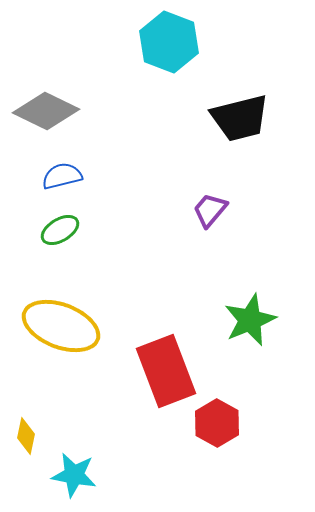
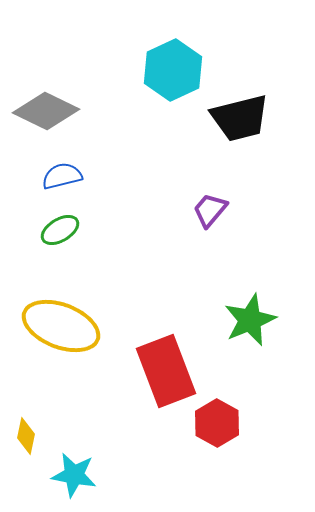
cyan hexagon: moved 4 px right, 28 px down; rotated 14 degrees clockwise
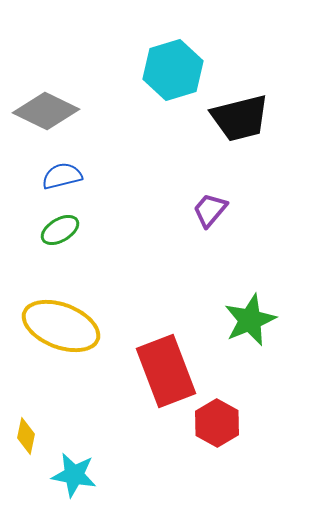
cyan hexagon: rotated 8 degrees clockwise
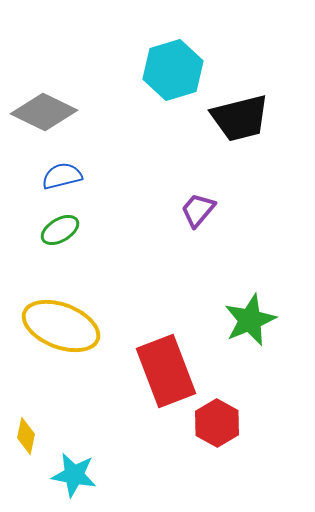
gray diamond: moved 2 px left, 1 px down
purple trapezoid: moved 12 px left
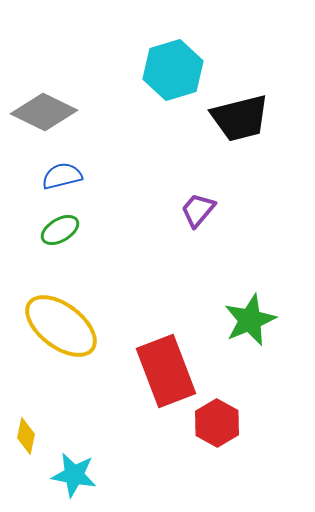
yellow ellipse: rotated 16 degrees clockwise
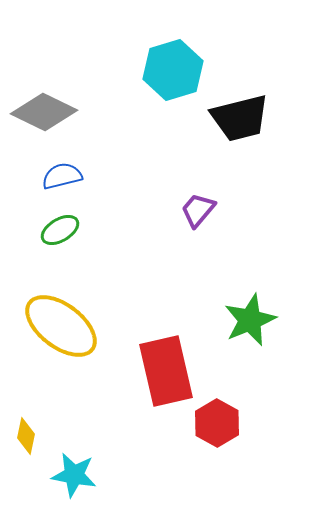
red rectangle: rotated 8 degrees clockwise
